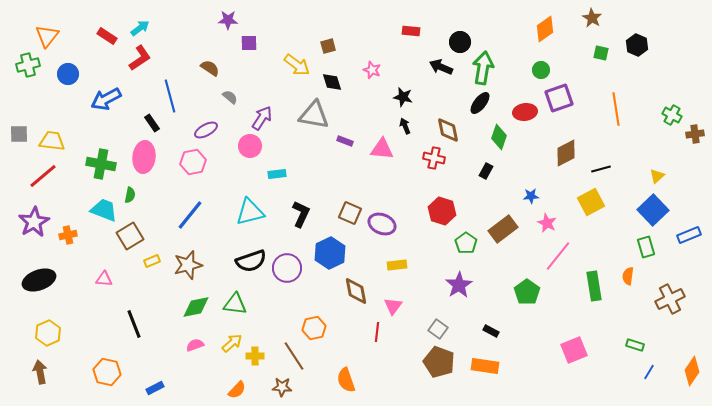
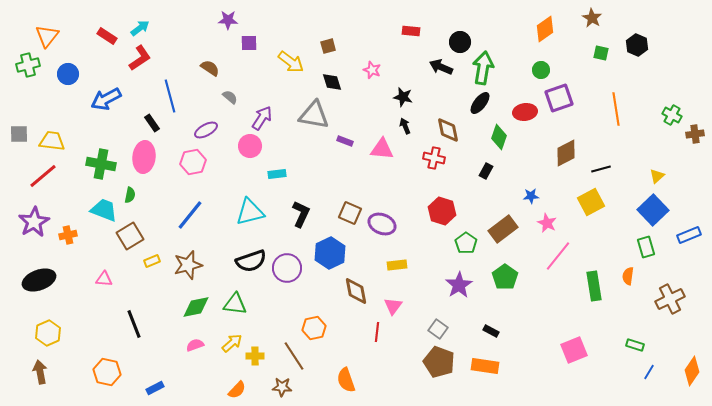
yellow arrow at (297, 65): moved 6 px left, 3 px up
green pentagon at (527, 292): moved 22 px left, 15 px up
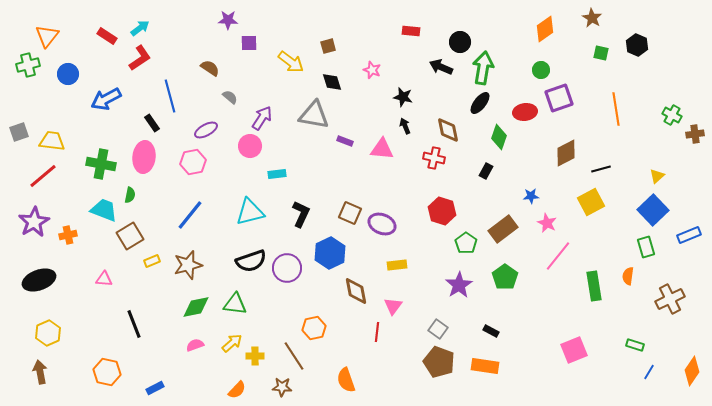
gray square at (19, 134): moved 2 px up; rotated 18 degrees counterclockwise
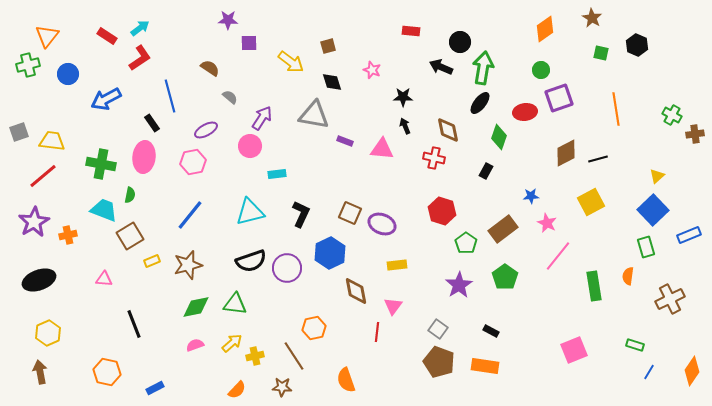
black star at (403, 97): rotated 12 degrees counterclockwise
black line at (601, 169): moved 3 px left, 10 px up
yellow cross at (255, 356): rotated 12 degrees counterclockwise
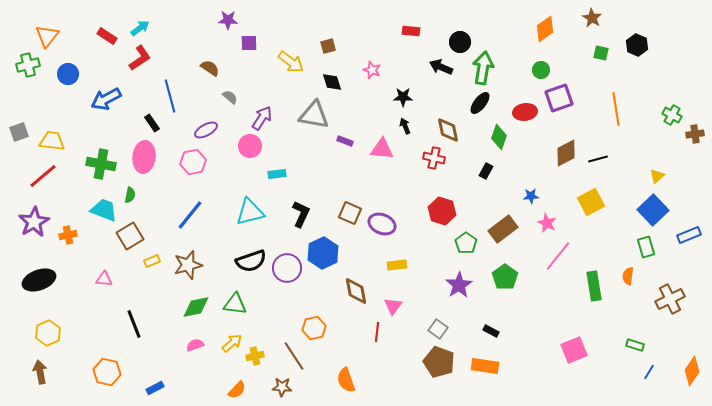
blue hexagon at (330, 253): moved 7 px left
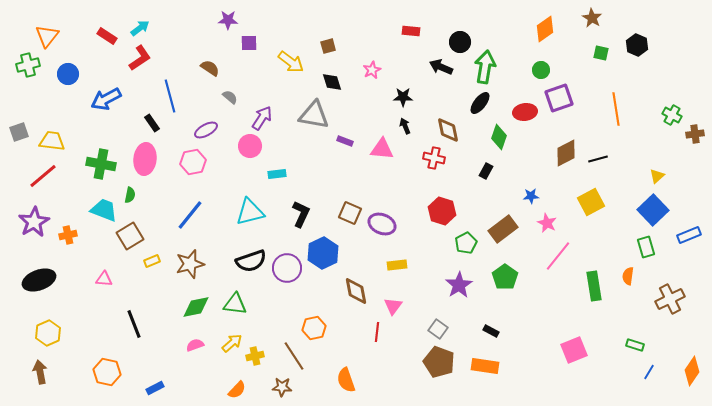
green arrow at (483, 68): moved 2 px right, 1 px up
pink star at (372, 70): rotated 24 degrees clockwise
pink ellipse at (144, 157): moved 1 px right, 2 px down
green pentagon at (466, 243): rotated 10 degrees clockwise
brown star at (188, 265): moved 2 px right, 1 px up
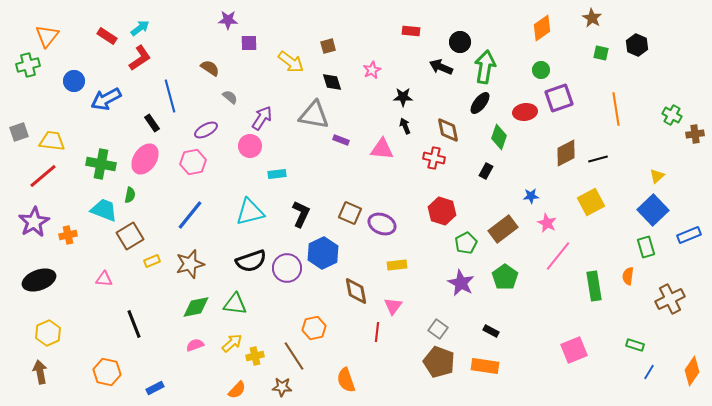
orange diamond at (545, 29): moved 3 px left, 1 px up
blue circle at (68, 74): moved 6 px right, 7 px down
purple rectangle at (345, 141): moved 4 px left, 1 px up
pink ellipse at (145, 159): rotated 28 degrees clockwise
purple star at (459, 285): moved 2 px right, 2 px up; rotated 12 degrees counterclockwise
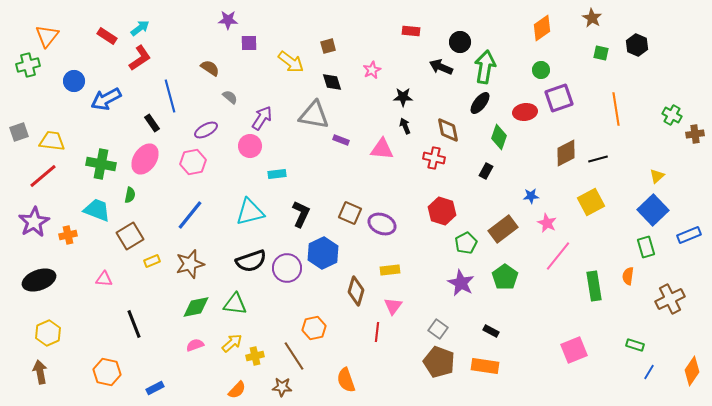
cyan trapezoid at (104, 210): moved 7 px left
yellow rectangle at (397, 265): moved 7 px left, 5 px down
brown diamond at (356, 291): rotated 28 degrees clockwise
